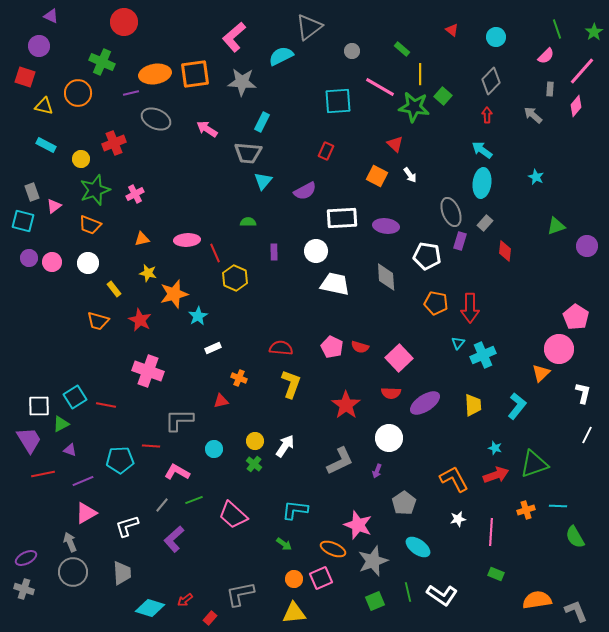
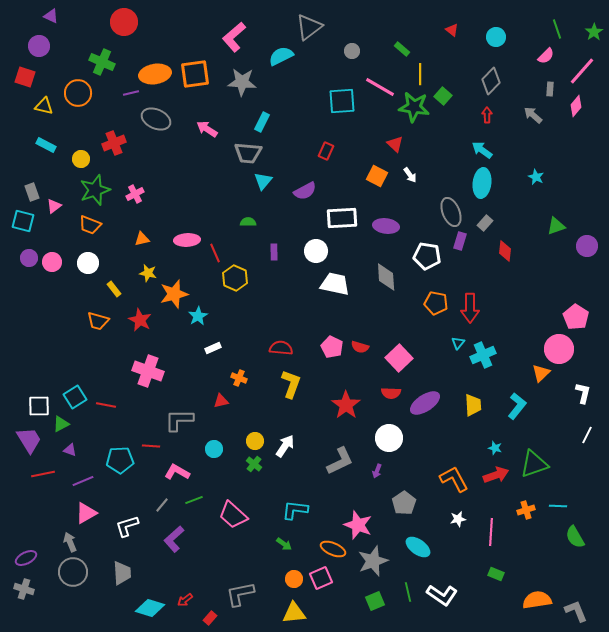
cyan square at (338, 101): moved 4 px right
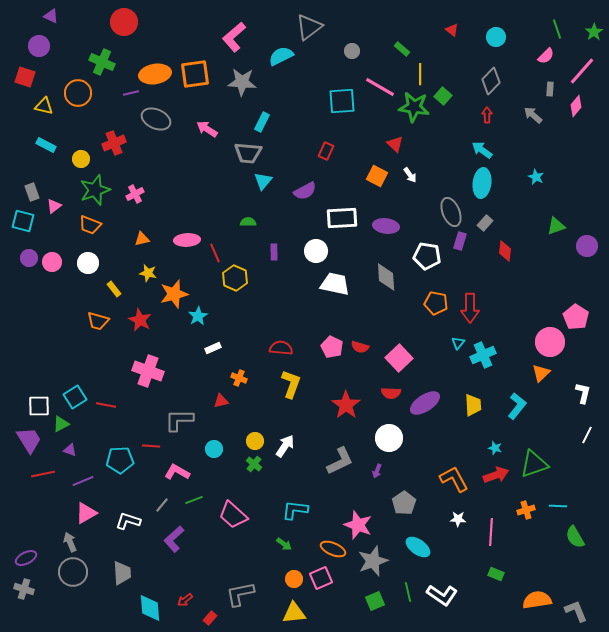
pink circle at (559, 349): moved 9 px left, 7 px up
white star at (458, 519): rotated 14 degrees clockwise
white L-shape at (127, 526): moved 1 px right, 5 px up; rotated 35 degrees clockwise
cyan diamond at (150, 608): rotated 68 degrees clockwise
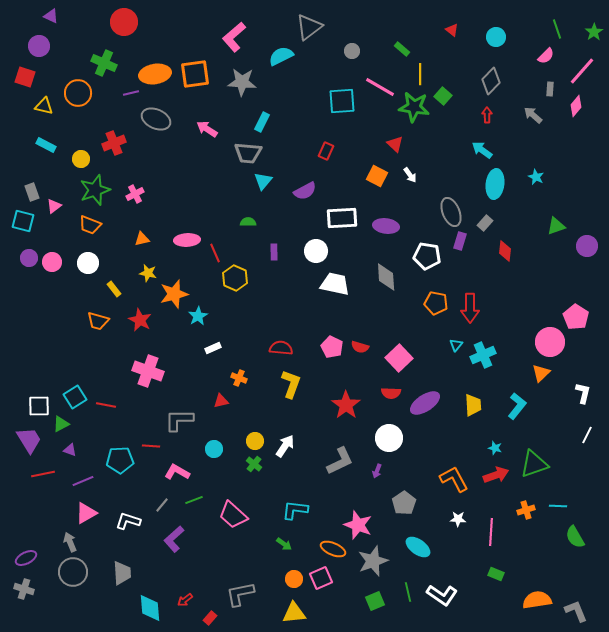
green cross at (102, 62): moved 2 px right, 1 px down
cyan ellipse at (482, 183): moved 13 px right, 1 px down
cyan triangle at (458, 343): moved 2 px left, 2 px down
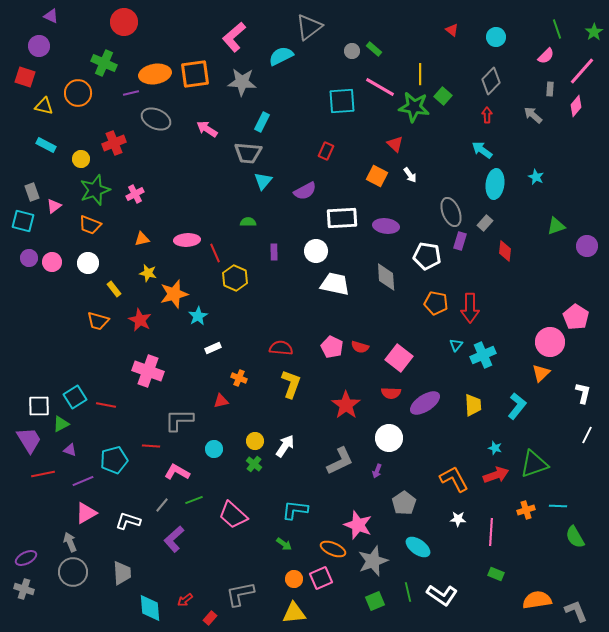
green rectangle at (402, 49): moved 28 px left
pink square at (399, 358): rotated 8 degrees counterclockwise
cyan pentagon at (120, 460): moved 6 px left; rotated 12 degrees counterclockwise
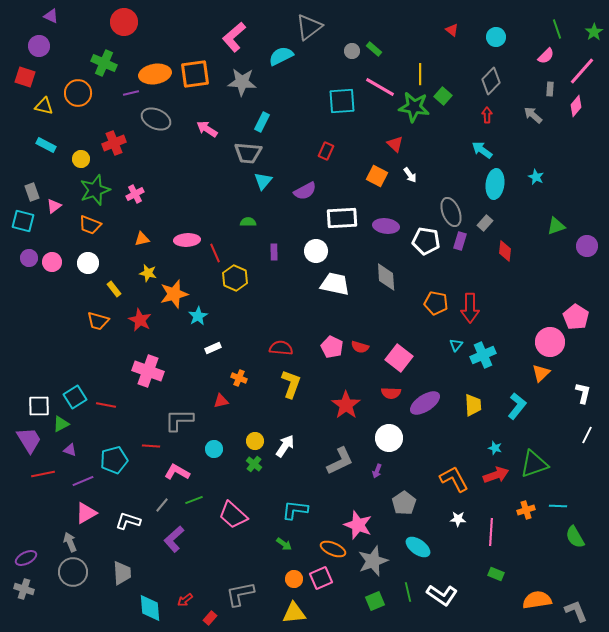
white pentagon at (427, 256): moved 1 px left, 15 px up
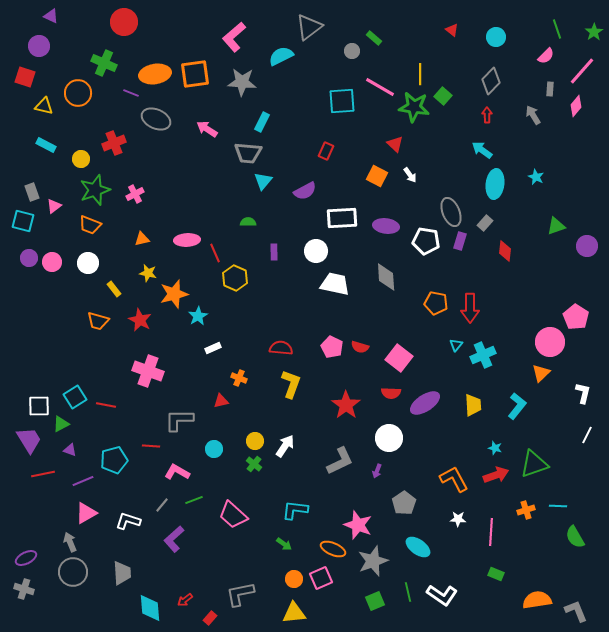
green rectangle at (374, 49): moved 11 px up
purple line at (131, 93): rotated 35 degrees clockwise
gray arrow at (533, 115): rotated 18 degrees clockwise
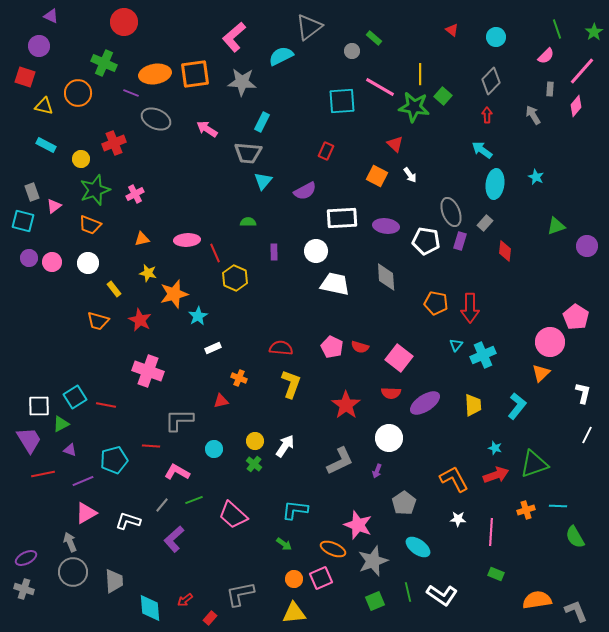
gray trapezoid at (122, 573): moved 8 px left, 8 px down
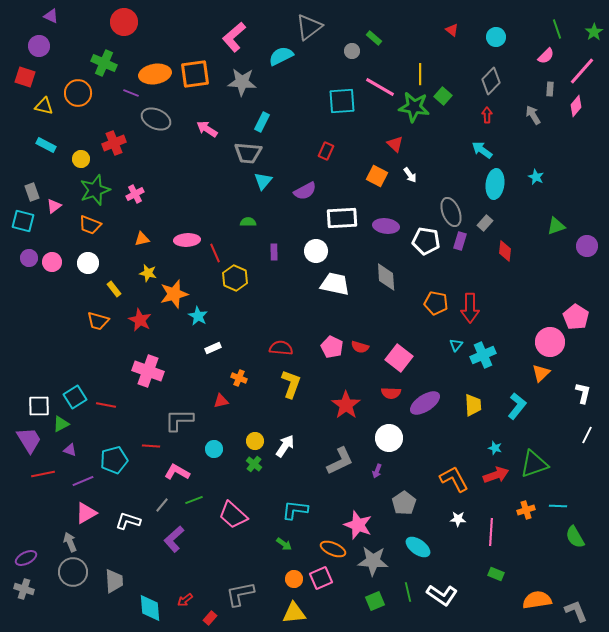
cyan star at (198, 316): rotated 12 degrees counterclockwise
gray star at (373, 561): rotated 24 degrees clockwise
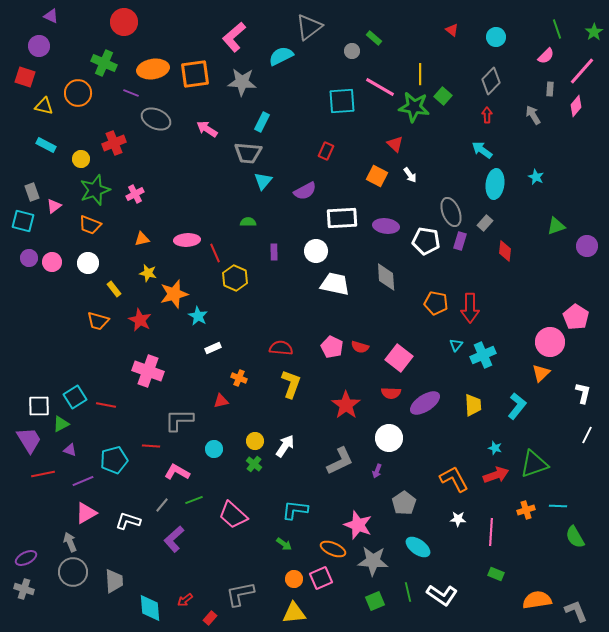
orange ellipse at (155, 74): moved 2 px left, 5 px up
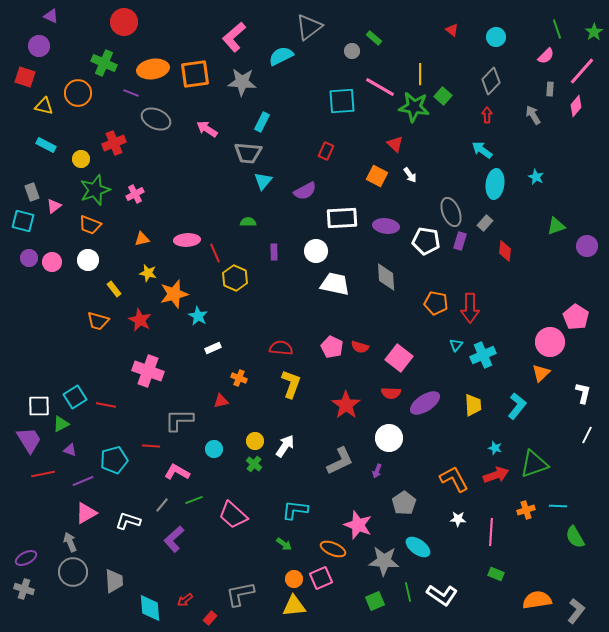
white circle at (88, 263): moved 3 px up
gray star at (373, 561): moved 11 px right
gray L-shape at (576, 611): rotated 60 degrees clockwise
yellow triangle at (294, 613): moved 7 px up
